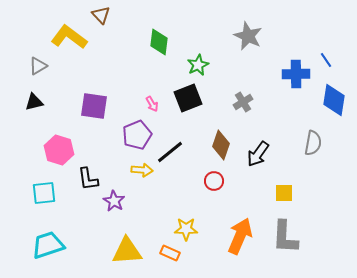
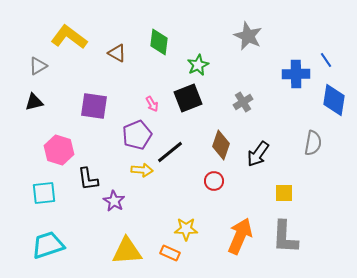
brown triangle: moved 16 px right, 38 px down; rotated 18 degrees counterclockwise
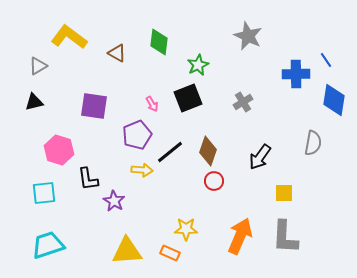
brown diamond: moved 13 px left, 6 px down
black arrow: moved 2 px right, 3 px down
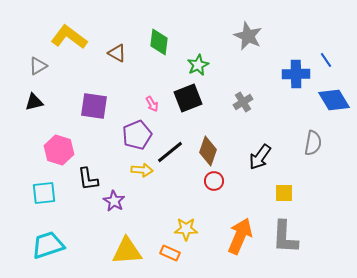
blue diamond: rotated 40 degrees counterclockwise
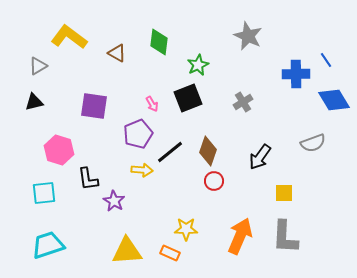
purple pentagon: moved 1 px right, 1 px up
gray semicircle: rotated 60 degrees clockwise
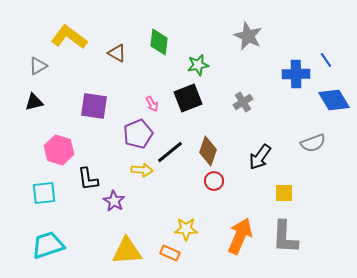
green star: rotated 15 degrees clockwise
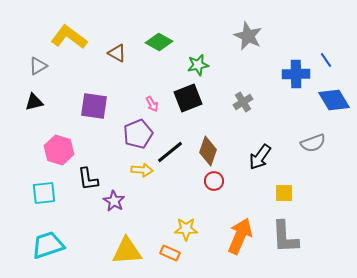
green diamond: rotated 68 degrees counterclockwise
gray L-shape: rotated 6 degrees counterclockwise
